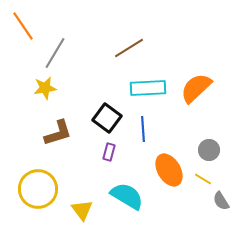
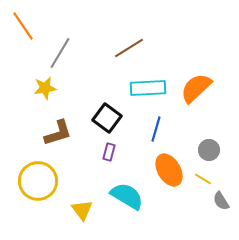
gray line: moved 5 px right
blue line: moved 13 px right; rotated 20 degrees clockwise
yellow circle: moved 8 px up
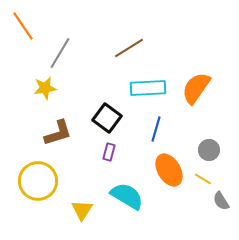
orange semicircle: rotated 12 degrees counterclockwise
yellow triangle: rotated 10 degrees clockwise
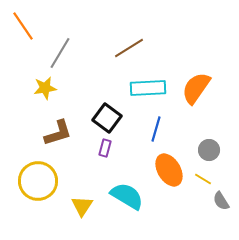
purple rectangle: moved 4 px left, 4 px up
yellow triangle: moved 4 px up
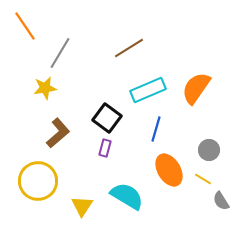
orange line: moved 2 px right
cyan rectangle: moved 2 px down; rotated 20 degrees counterclockwise
brown L-shape: rotated 24 degrees counterclockwise
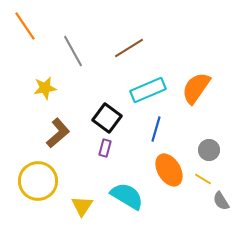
gray line: moved 13 px right, 2 px up; rotated 60 degrees counterclockwise
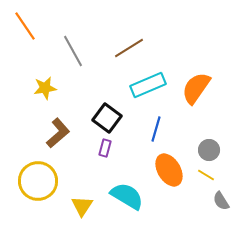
cyan rectangle: moved 5 px up
yellow line: moved 3 px right, 4 px up
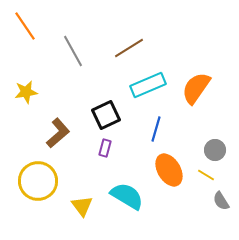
yellow star: moved 19 px left, 4 px down
black square: moved 1 px left, 3 px up; rotated 28 degrees clockwise
gray circle: moved 6 px right
yellow triangle: rotated 10 degrees counterclockwise
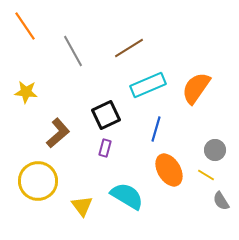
yellow star: rotated 15 degrees clockwise
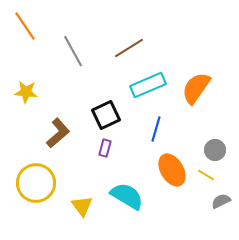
orange ellipse: moved 3 px right
yellow circle: moved 2 px left, 2 px down
gray semicircle: rotated 96 degrees clockwise
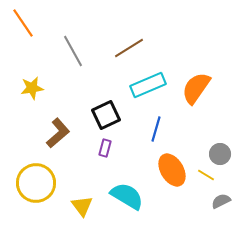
orange line: moved 2 px left, 3 px up
yellow star: moved 6 px right, 4 px up; rotated 15 degrees counterclockwise
gray circle: moved 5 px right, 4 px down
